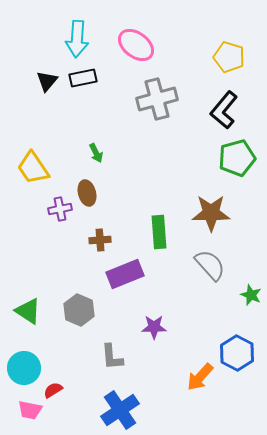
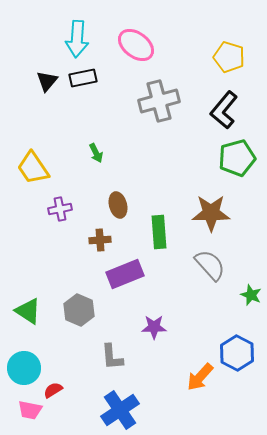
gray cross: moved 2 px right, 2 px down
brown ellipse: moved 31 px right, 12 px down
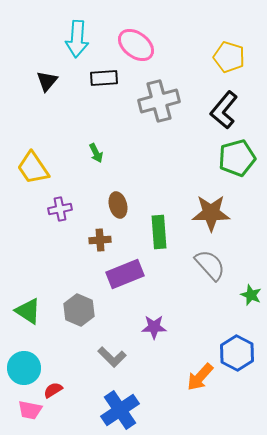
black rectangle: moved 21 px right; rotated 8 degrees clockwise
gray L-shape: rotated 40 degrees counterclockwise
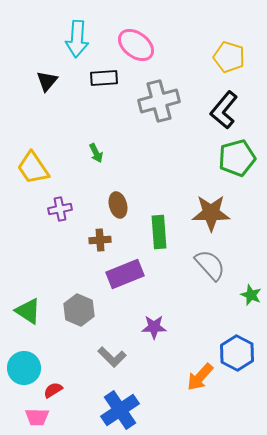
pink trapezoid: moved 7 px right, 7 px down; rotated 10 degrees counterclockwise
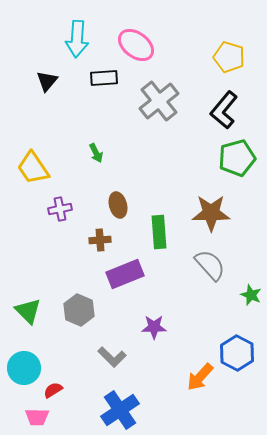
gray cross: rotated 24 degrees counterclockwise
green triangle: rotated 12 degrees clockwise
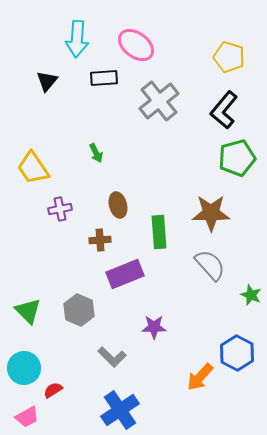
pink trapezoid: moved 10 px left; rotated 30 degrees counterclockwise
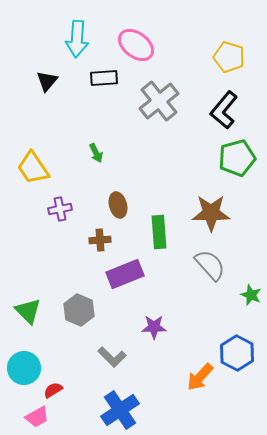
pink trapezoid: moved 10 px right
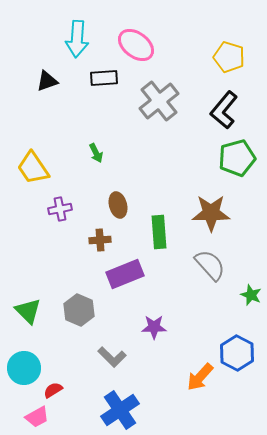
black triangle: rotated 30 degrees clockwise
